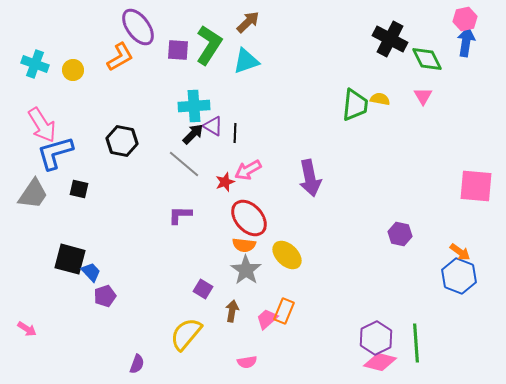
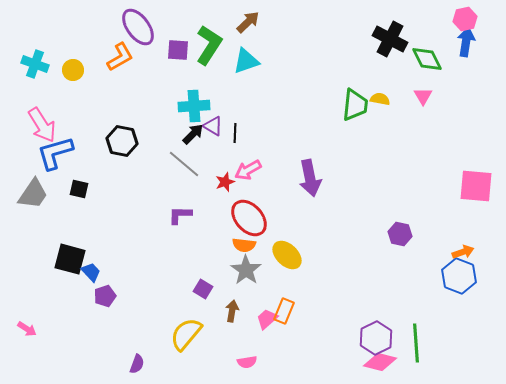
orange arrow at (460, 252): moved 3 px right; rotated 55 degrees counterclockwise
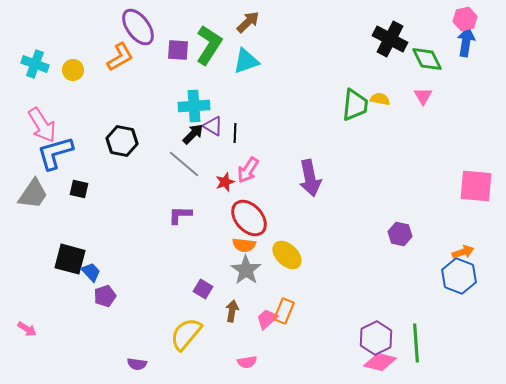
pink arrow at (248, 170): rotated 28 degrees counterclockwise
purple semicircle at (137, 364): rotated 78 degrees clockwise
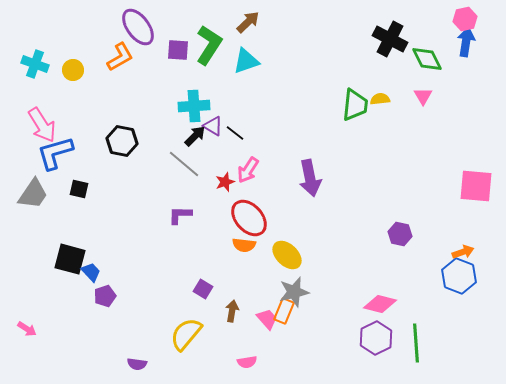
yellow semicircle at (380, 99): rotated 18 degrees counterclockwise
black line at (235, 133): rotated 54 degrees counterclockwise
black arrow at (193, 134): moved 2 px right, 2 px down
gray star at (246, 270): moved 48 px right, 22 px down; rotated 24 degrees clockwise
pink trapezoid at (267, 319): rotated 90 degrees clockwise
pink diamond at (380, 362): moved 58 px up
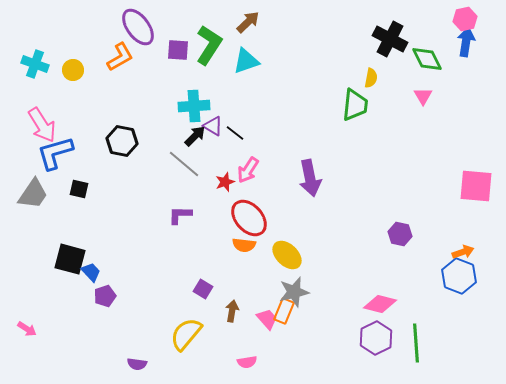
yellow semicircle at (380, 99): moved 9 px left, 21 px up; rotated 108 degrees clockwise
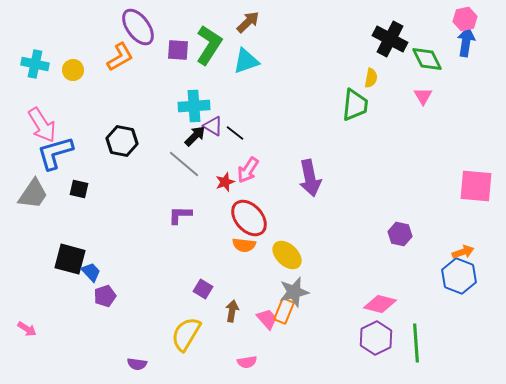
cyan cross at (35, 64): rotated 8 degrees counterclockwise
yellow semicircle at (186, 334): rotated 9 degrees counterclockwise
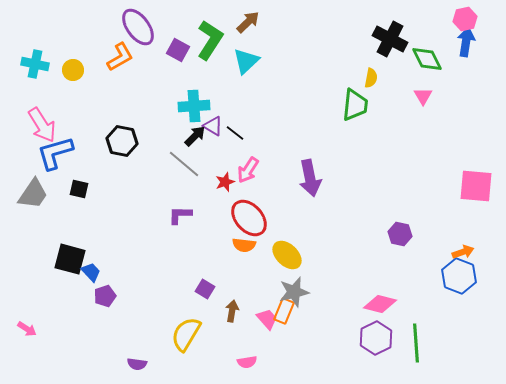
green L-shape at (209, 45): moved 1 px right, 5 px up
purple square at (178, 50): rotated 25 degrees clockwise
cyan triangle at (246, 61): rotated 24 degrees counterclockwise
purple square at (203, 289): moved 2 px right
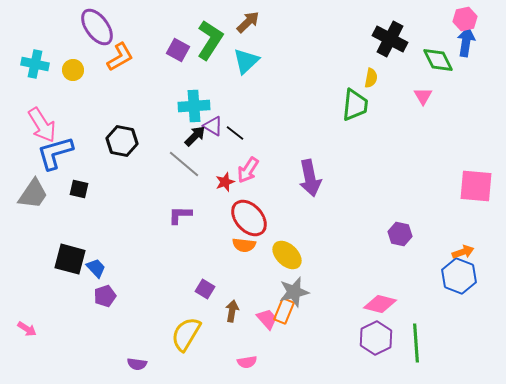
purple ellipse at (138, 27): moved 41 px left
green diamond at (427, 59): moved 11 px right, 1 px down
blue trapezoid at (91, 272): moved 5 px right, 4 px up
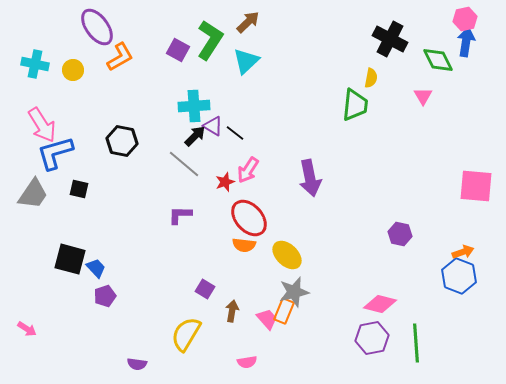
purple hexagon at (376, 338): moved 4 px left; rotated 16 degrees clockwise
